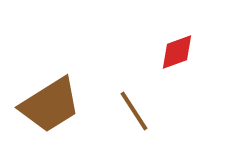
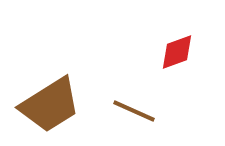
brown line: rotated 33 degrees counterclockwise
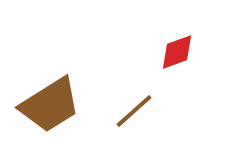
brown line: rotated 66 degrees counterclockwise
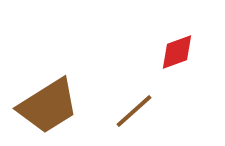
brown trapezoid: moved 2 px left, 1 px down
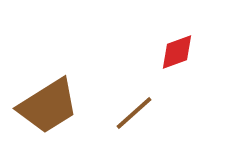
brown line: moved 2 px down
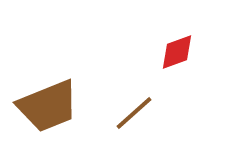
brown trapezoid: rotated 10 degrees clockwise
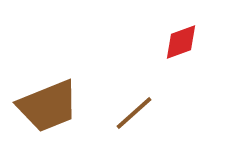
red diamond: moved 4 px right, 10 px up
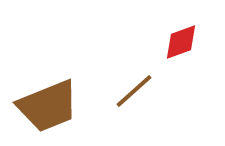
brown line: moved 22 px up
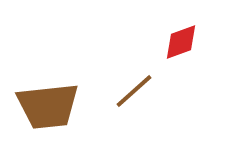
brown trapezoid: rotated 16 degrees clockwise
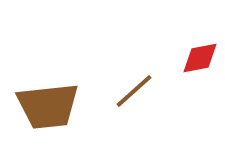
red diamond: moved 19 px right, 16 px down; rotated 9 degrees clockwise
